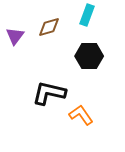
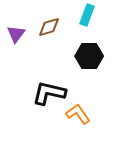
purple triangle: moved 1 px right, 2 px up
orange L-shape: moved 3 px left, 1 px up
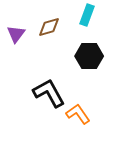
black L-shape: rotated 48 degrees clockwise
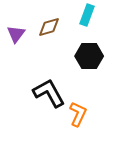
orange L-shape: rotated 60 degrees clockwise
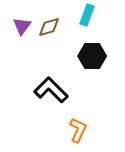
purple triangle: moved 6 px right, 8 px up
black hexagon: moved 3 px right
black L-shape: moved 2 px right, 3 px up; rotated 16 degrees counterclockwise
orange L-shape: moved 16 px down
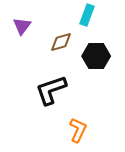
brown diamond: moved 12 px right, 15 px down
black hexagon: moved 4 px right
black L-shape: rotated 64 degrees counterclockwise
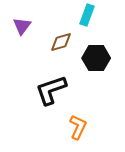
black hexagon: moved 2 px down
orange L-shape: moved 3 px up
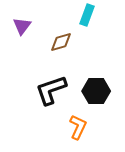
black hexagon: moved 33 px down
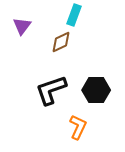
cyan rectangle: moved 13 px left
brown diamond: rotated 10 degrees counterclockwise
black hexagon: moved 1 px up
